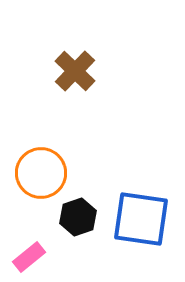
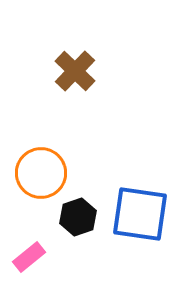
blue square: moved 1 px left, 5 px up
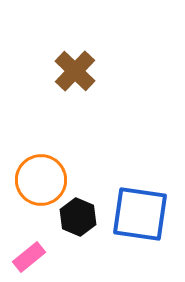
orange circle: moved 7 px down
black hexagon: rotated 18 degrees counterclockwise
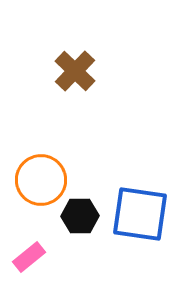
black hexagon: moved 2 px right, 1 px up; rotated 24 degrees counterclockwise
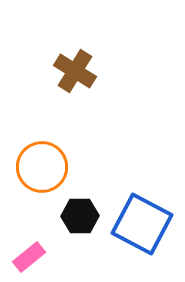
brown cross: rotated 12 degrees counterclockwise
orange circle: moved 1 px right, 13 px up
blue square: moved 2 px right, 10 px down; rotated 20 degrees clockwise
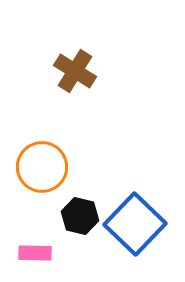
black hexagon: rotated 15 degrees clockwise
blue square: moved 7 px left; rotated 16 degrees clockwise
pink rectangle: moved 6 px right, 4 px up; rotated 40 degrees clockwise
